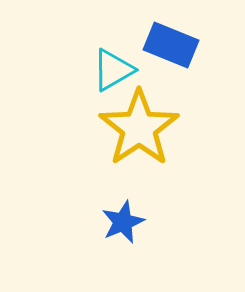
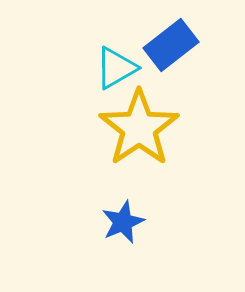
blue rectangle: rotated 60 degrees counterclockwise
cyan triangle: moved 3 px right, 2 px up
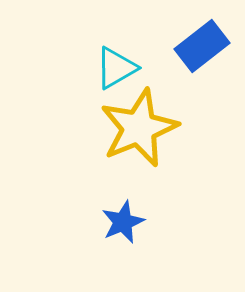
blue rectangle: moved 31 px right, 1 px down
yellow star: rotated 12 degrees clockwise
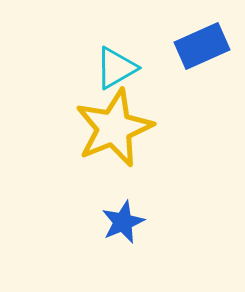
blue rectangle: rotated 14 degrees clockwise
yellow star: moved 25 px left
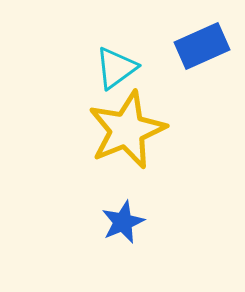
cyan triangle: rotated 6 degrees counterclockwise
yellow star: moved 13 px right, 2 px down
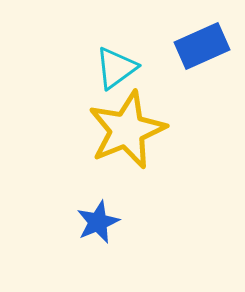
blue star: moved 25 px left
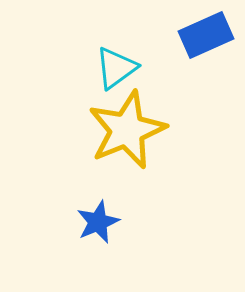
blue rectangle: moved 4 px right, 11 px up
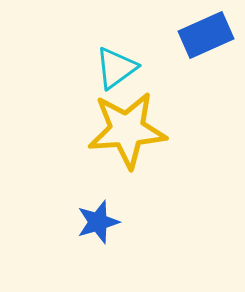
yellow star: rotated 18 degrees clockwise
blue star: rotated 6 degrees clockwise
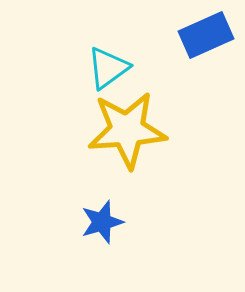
cyan triangle: moved 8 px left
blue star: moved 4 px right
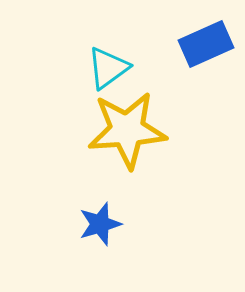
blue rectangle: moved 9 px down
blue star: moved 2 px left, 2 px down
